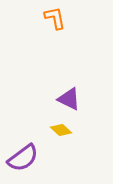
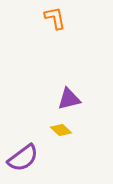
purple triangle: rotated 40 degrees counterclockwise
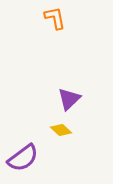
purple triangle: rotated 30 degrees counterclockwise
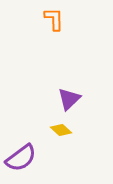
orange L-shape: moved 1 px left, 1 px down; rotated 10 degrees clockwise
purple semicircle: moved 2 px left
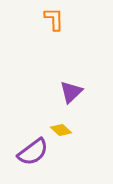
purple triangle: moved 2 px right, 7 px up
purple semicircle: moved 12 px right, 6 px up
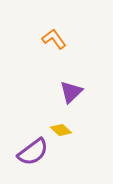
orange L-shape: moved 20 px down; rotated 35 degrees counterclockwise
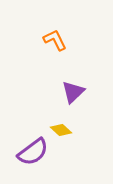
orange L-shape: moved 1 px right, 1 px down; rotated 10 degrees clockwise
purple triangle: moved 2 px right
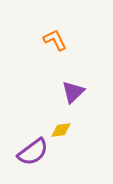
yellow diamond: rotated 50 degrees counterclockwise
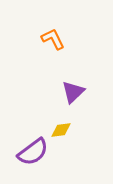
orange L-shape: moved 2 px left, 1 px up
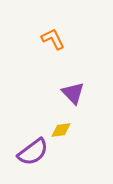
purple triangle: moved 1 px down; rotated 30 degrees counterclockwise
